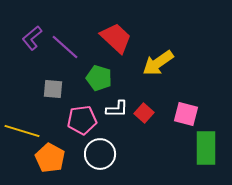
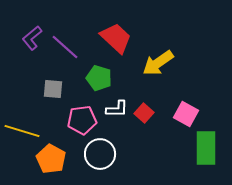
pink square: rotated 15 degrees clockwise
orange pentagon: moved 1 px right, 1 px down
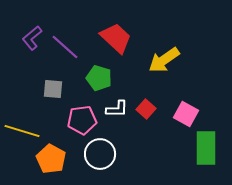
yellow arrow: moved 6 px right, 3 px up
red square: moved 2 px right, 4 px up
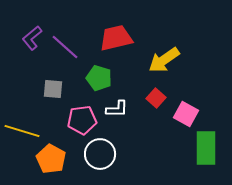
red trapezoid: rotated 56 degrees counterclockwise
red square: moved 10 px right, 11 px up
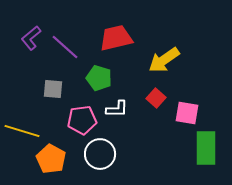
purple L-shape: moved 1 px left
pink square: moved 1 px right, 1 px up; rotated 20 degrees counterclockwise
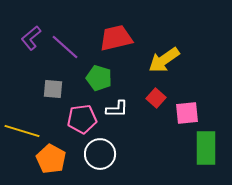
pink square: rotated 15 degrees counterclockwise
pink pentagon: moved 1 px up
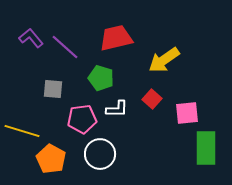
purple L-shape: rotated 90 degrees clockwise
green pentagon: moved 2 px right
red square: moved 4 px left, 1 px down
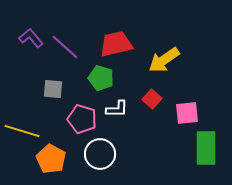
red trapezoid: moved 6 px down
pink pentagon: rotated 24 degrees clockwise
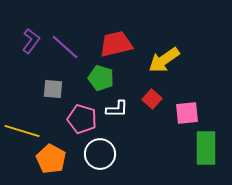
purple L-shape: moved 3 px down; rotated 75 degrees clockwise
